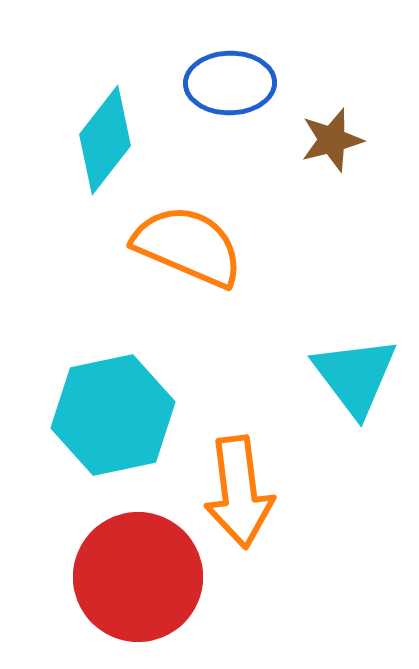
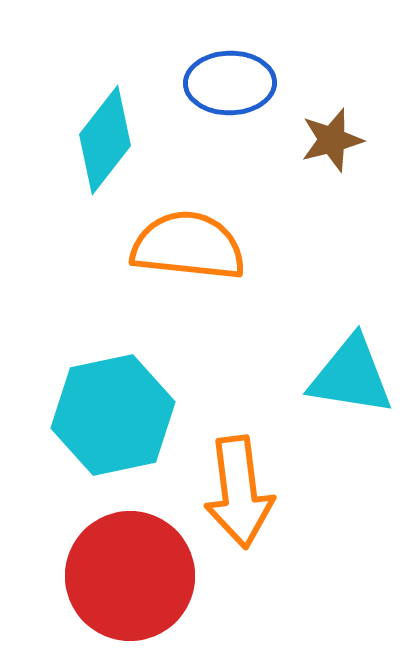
orange semicircle: rotated 17 degrees counterclockwise
cyan triangle: moved 4 px left; rotated 44 degrees counterclockwise
red circle: moved 8 px left, 1 px up
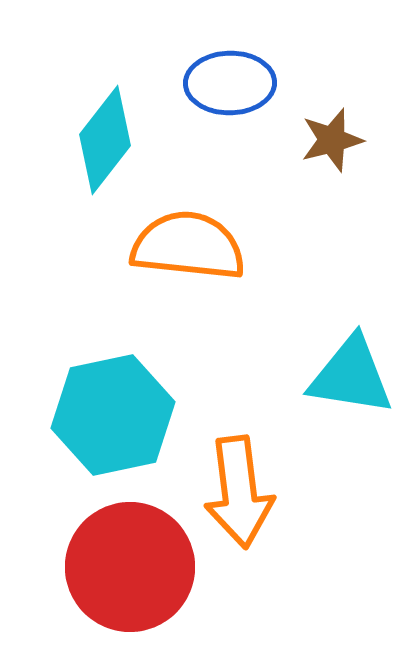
red circle: moved 9 px up
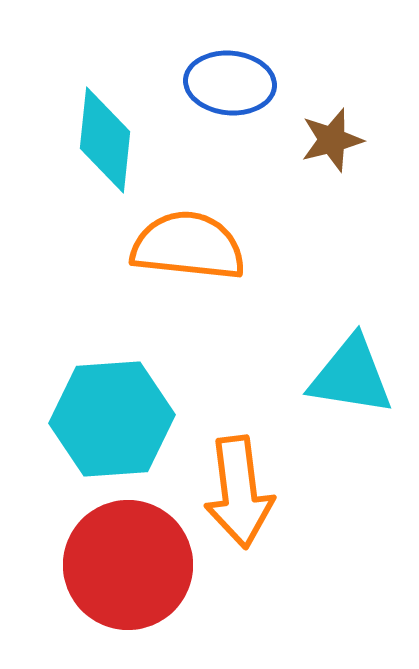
blue ellipse: rotated 6 degrees clockwise
cyan diamond: rotated 32 degrees counterclockwise
cyan hexagon: moved 1 px left, 4 px down; rotated 8 degrees clockwise
red circle: moved 2 px left, 2 px up
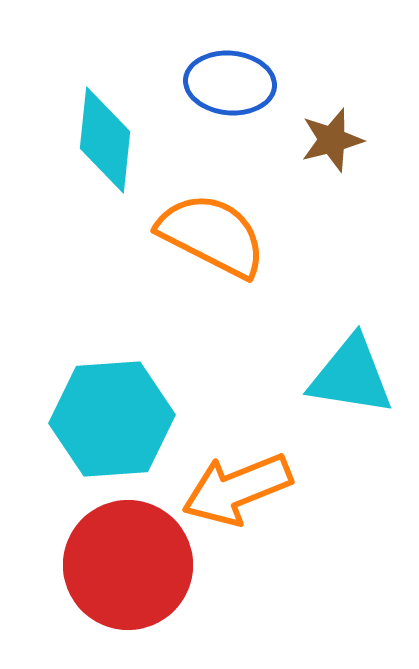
orange semicircle: moved 24 px right, 11 px up; rotated 21 degrees clockwise
orange arrow: moved 2 px left, 3 px up; rotated 75 degrees clockwise
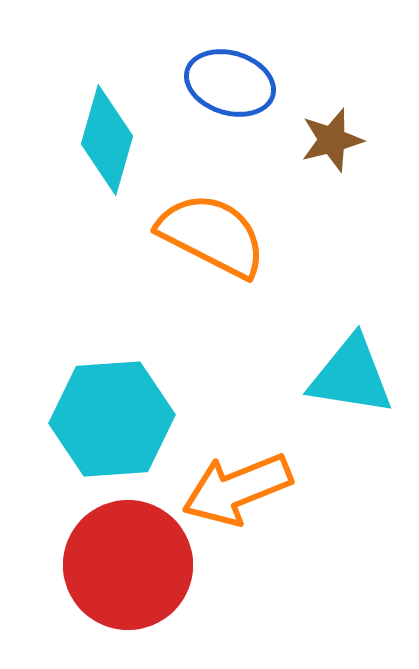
blue ellipse: rotated 12 degrees clockwise
cyan diamond: moved 2 px right; rotated 10 degrees clockwise
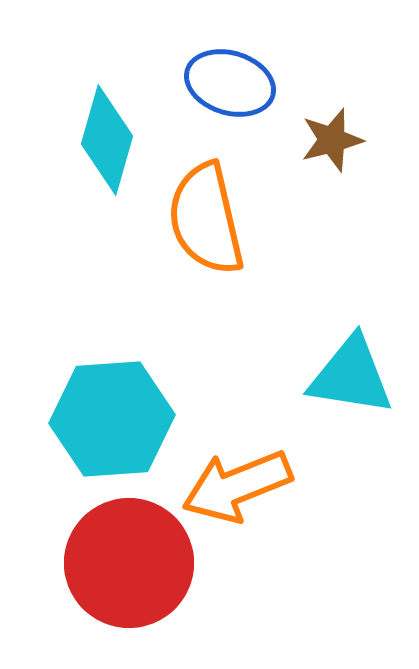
orange semicircle: moved 6 px left, 16 px up; rotated 130 degrees counterclockwise
orange arrow: moved 3 px up
red circle: moved 1 px right, 2 px up
